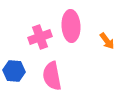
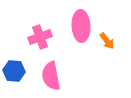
pink ellipse: moved 10 px right
pink semicircle: moved 1 px left
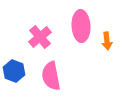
pink cross: rotated 20 degrees counterclockwise
orange arrow: rotated 30 degrees clockwise
blue hexagon: rotated 15 degrees clockwise
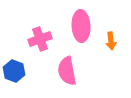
pink cross: moved 2 px down; rotated 20 degrees clockwise
orange arrow: moved 4 px right
pink semicircle: moved 16 px right, 5 px up
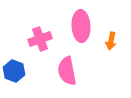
orange arrow: rotated 18 degrees clockwise
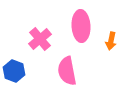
pink cross: rotated 20 degrees counterclockwise
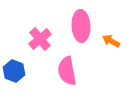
orange arrow: rotated 108 degrees clockwise
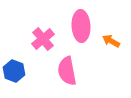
pink cross: moved 3 px right
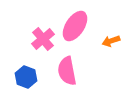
pink ellipse: moved 6 px left; rotated 36 degrees clockwise
orange arrow: rotated 48 degrees counterclockwise
blue hexagon: moved 12 px right, 6 px down
